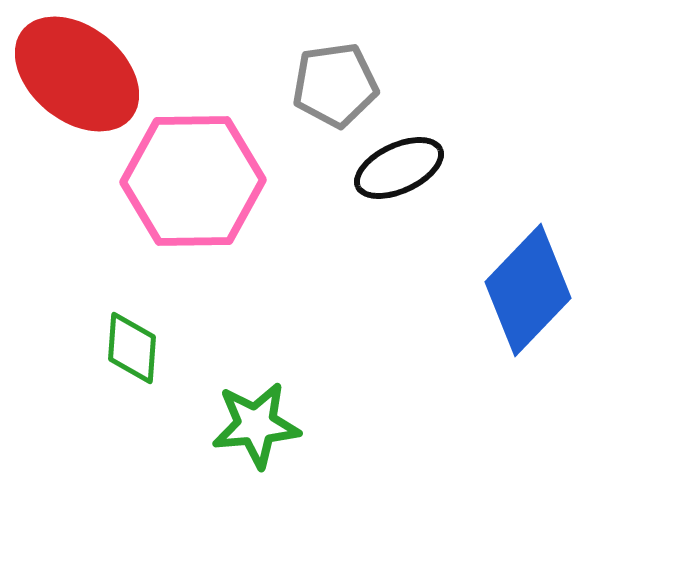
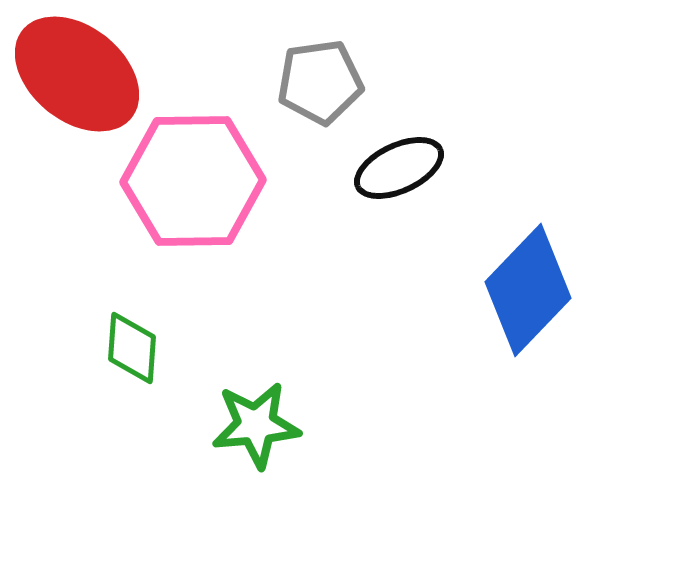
gray pentagon: moved 15 px left, 3 px up
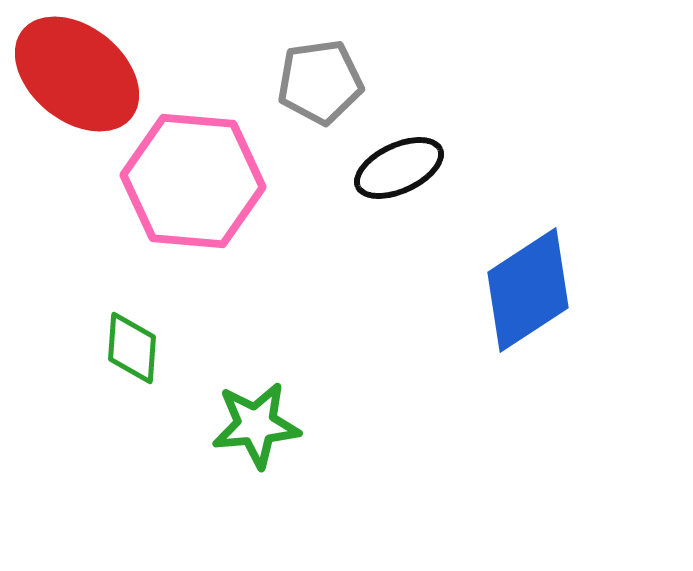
pink hexagon: rotated 6 degrees clockwise
blue diamond: rotated 13 degrees clockwise
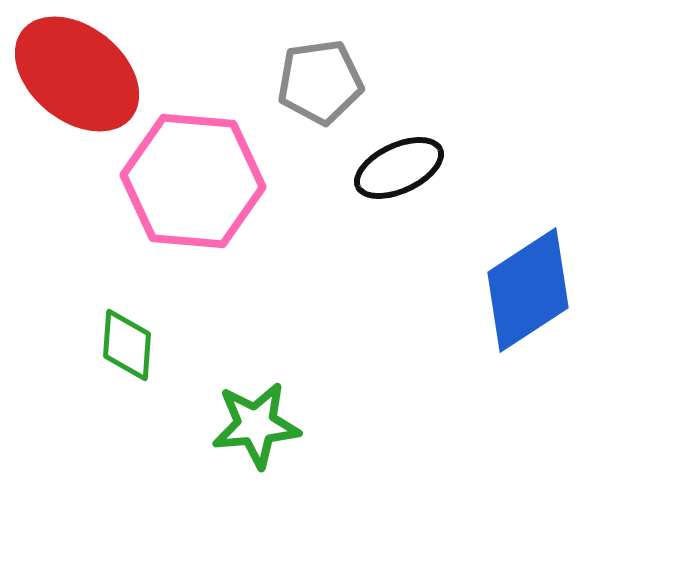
green diamond: moved 5 px left, 3 px up
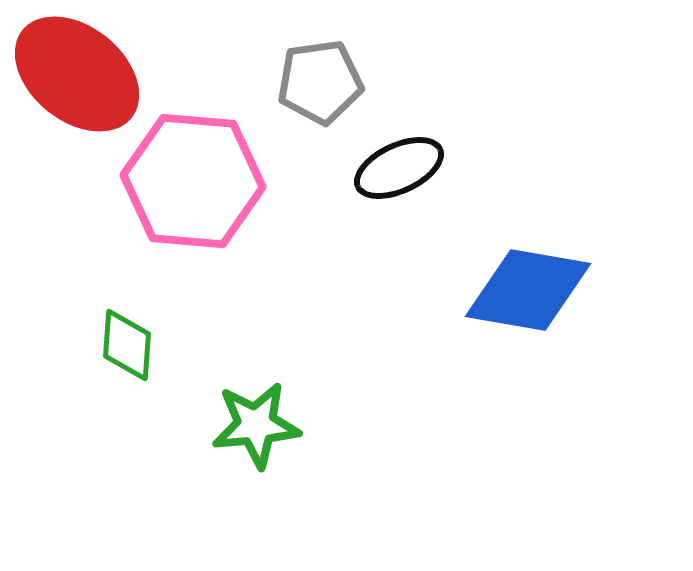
blue diamond: rotated 43 degrees clockwise
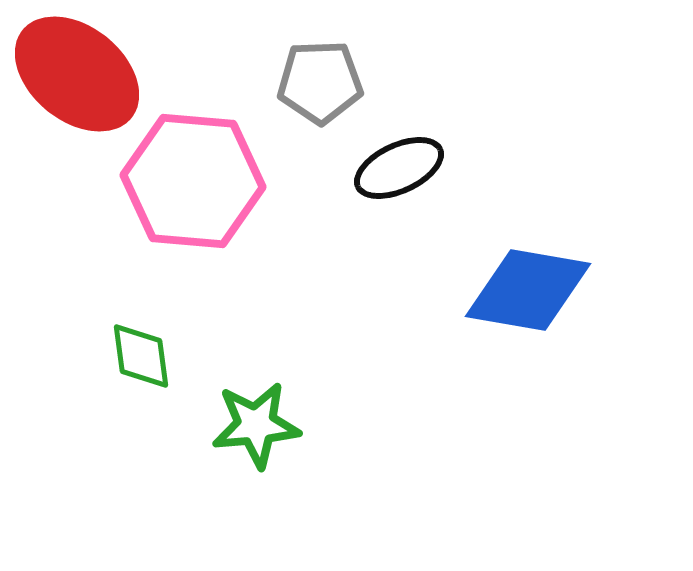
gray pentagon: rotated 6 degrees clockwise
green diamond: moved 14 px right, 11 px down; rotated 12 degrees counterclockwise
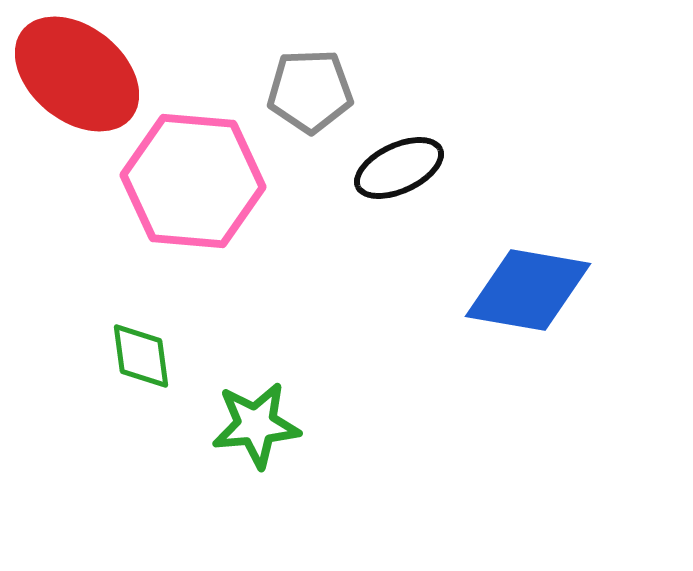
gray pentagon: moved 10 px left, 9 px down
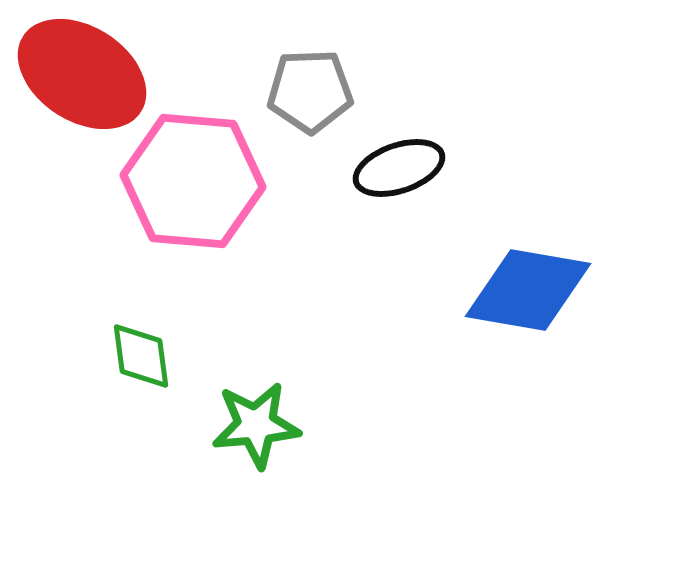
red ellipse: moved 5 px right; rotated 6 degrees counterclockwise
black ellipse: rotated 6 degrees clockwise
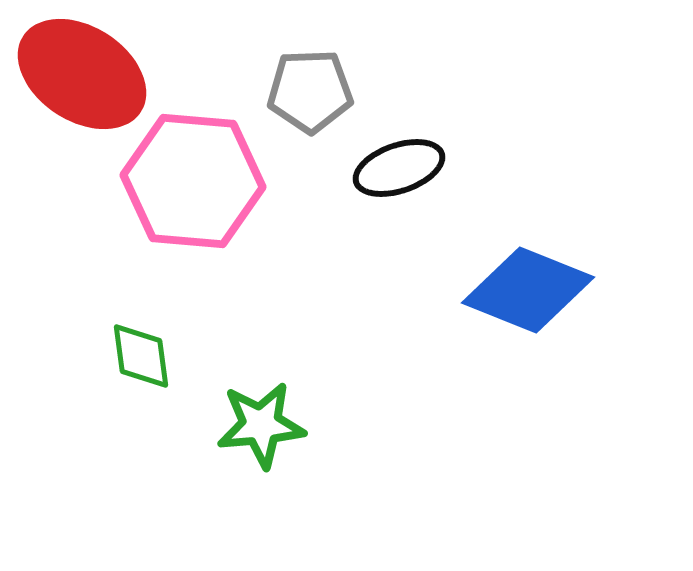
blue diamond: rotated 12 degrees clockwise
green star: moved 5 px right
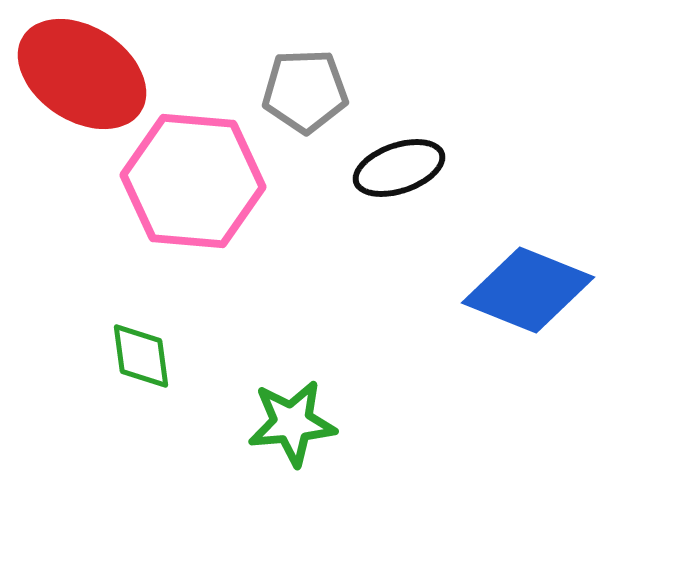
gray pentagon: moved 5 px left
green star: moved 31 px right, 2 px up
